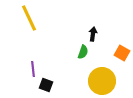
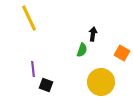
green semicircle: moved 1 px left, 2 px up
yellow circle: moved 1 px left, 1 px down
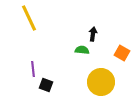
green semicircle: rotated 104 degrees counterclockwise
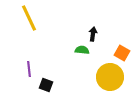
purple line: moved 4 px left
yellow circle: moved 9 px right, 5 px up
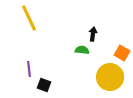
black square: moved 2 px left
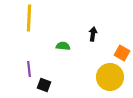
yellow line: rotated 28 degrees clockwise
green semicircle: moved 19 px left, 4 px up
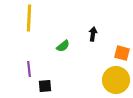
green semicircle: rotated 136 degrees clockwise
orange square: rotated 14 degrees counterclockwise
yellow circle: moved 6 px right, 3 px down
black square: moved 1 px right, 1 px down; rotated 24 degrees counterclockwise
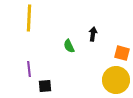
green semicircle: moved 6 px right; rotated 104 degrees clockwise
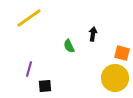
yellow line: rotated 52 degrees clockwise
purple line: rotated 21 degrees clockwise
yellow circle: moved 1 px left, 2 px up
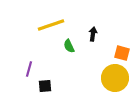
yellow line: moved 22 px right, 7 px down; rotated 16 degrees clockwise
